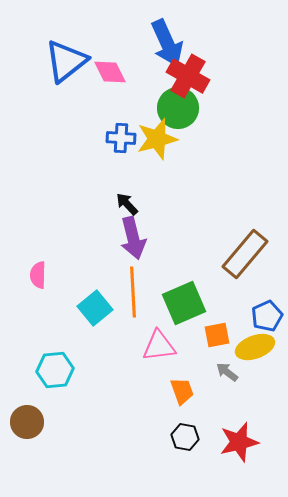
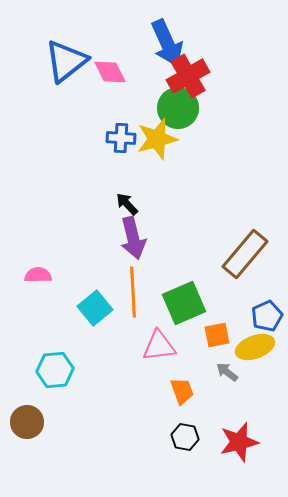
red cross: rotated 30 degrees clockwise
pink semicircle: rotated 88 degrees clockwise
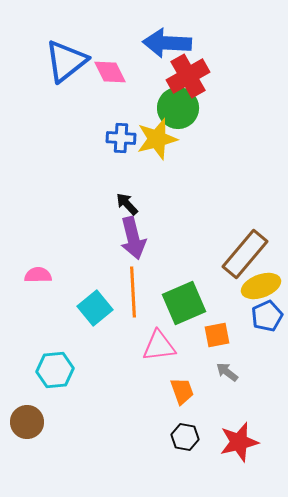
blue arrow: rotated 117 degrees clockwise
yellow ellipse: moved 6 px right, 61 px up
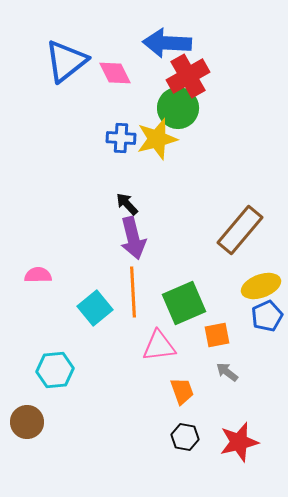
pink diamond: moved 5 px right, 1 px down
brown rectangle: moved 5 px left, 24 px up
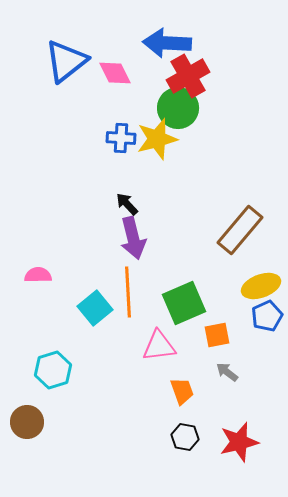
orange line: moved 5 px left
cyan hexagon: moved 2 px left; rotated 12 degrees counterclockwise
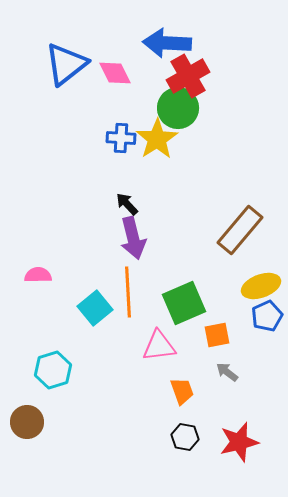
blue triangle: moved 3 px down
yellow star: rotated 18 degrees counterclockwise
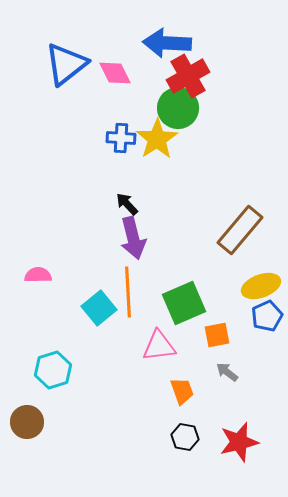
cyan square: moved 4 px right
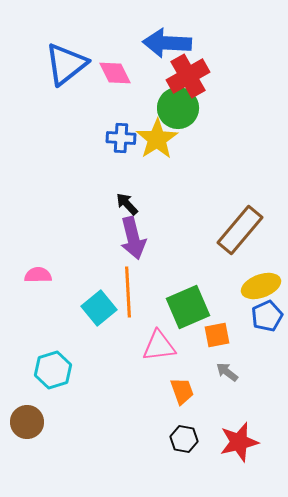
green square: moved 4 px right, 4 px down
black hexagon: moved 1 px left, 2 px down
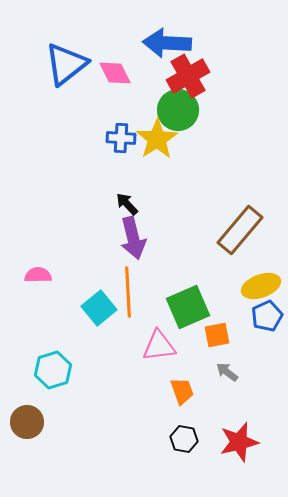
green circle: moved 2 px down
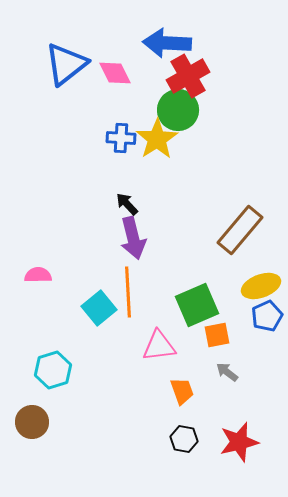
green square: moved 9 px right, 2 px up
brown circle: moved 5 px right
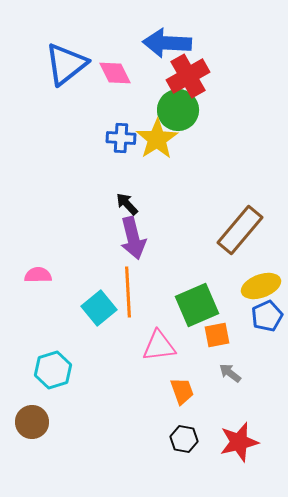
gray arrow: moved 3 px right, 1 px down
